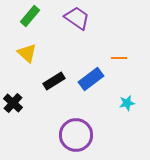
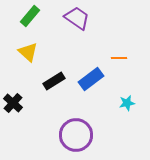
yellow triangle: moved 1 px right, 1 px up
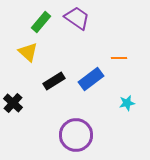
green rectangle: moved 11 px right, 6 px down
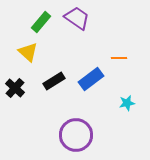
black cross: moved 2 px right, 15 px up
